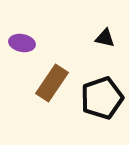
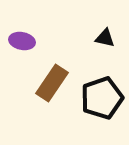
purple ellipse: moved 2 px up
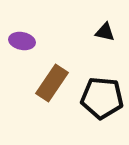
black triangle: moved 6 px up
black pentagon: rotated 24 degrees clockwise
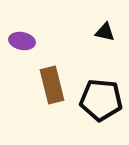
brown rectangle: moved 2 px down; rotated 48 degrees counterclockwise
black pentagon: moved 1 px left, 2 px down
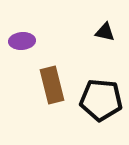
purple ellipse: rotated 15 degrees counterclockwise
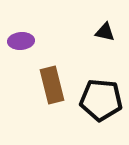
purple ellipse: moved 1 px left
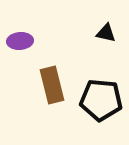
black triangle: moved 1 px right, 1 px down
purple ellipse: moved 1 px left
